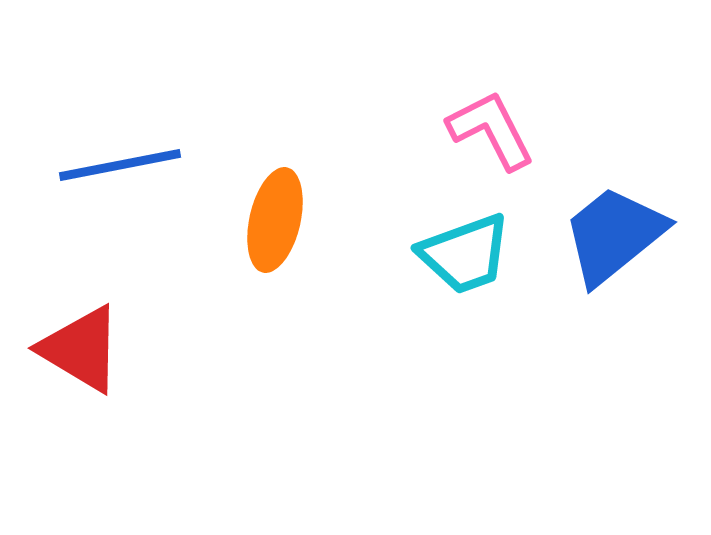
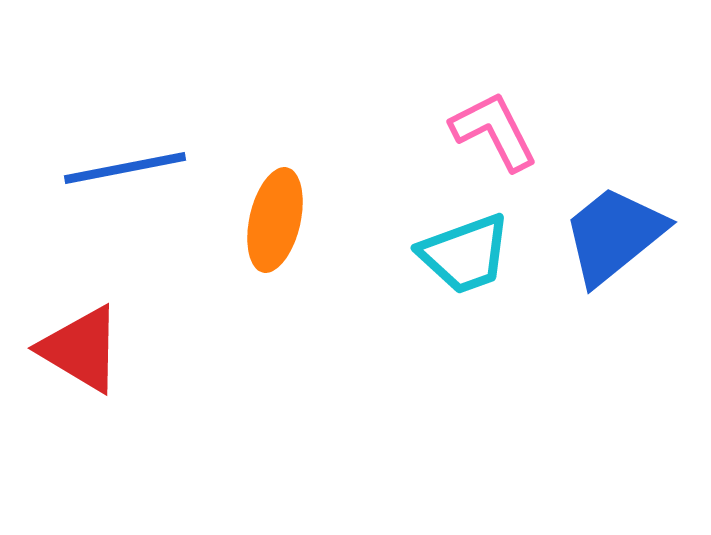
pink L-shape: moved 3 px right, 1 px down
blue line: moved 5 px right, 3 px down
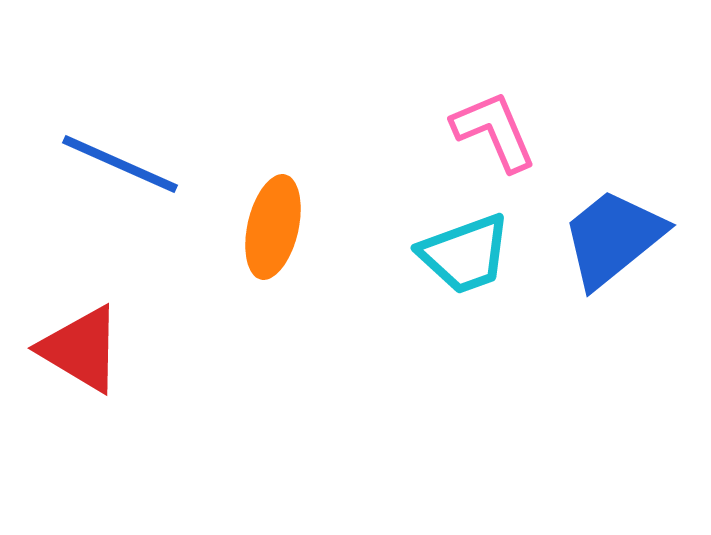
pink L-shape: rotated 4 degrees clockwise
blue line: moved 5 px left, 4 px up; rotated 35 degrees clockwise
orange ellipse: moved 2 px left, 7 px down
blue trapezoid: moved 1 px left, 3 px down
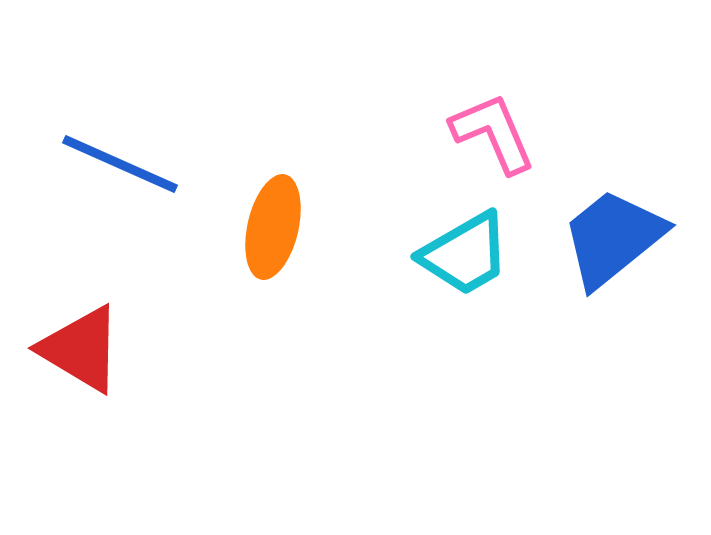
pink L-shape: moved 1 px left, 2 px down
cyan trapezoid: rotated 10 degrees counterclockwise
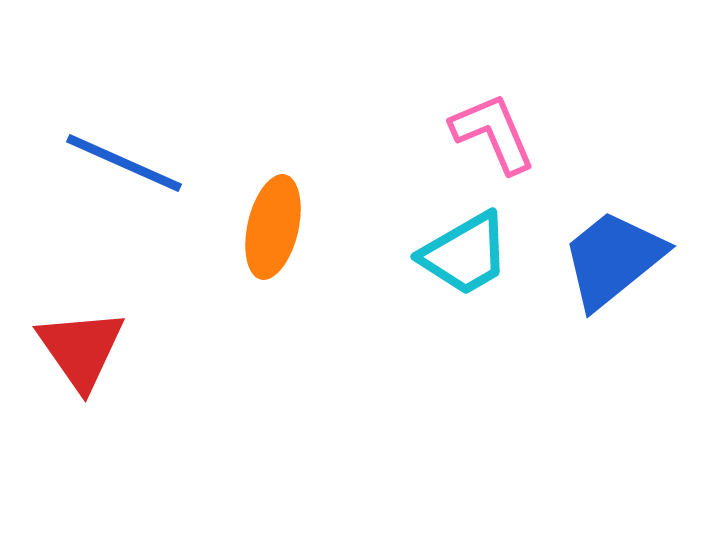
blue line: moved 4 px right, 1 px up
blue trapezoid: moved 21 px down
red triangle: rotated 24 degrees clockwise
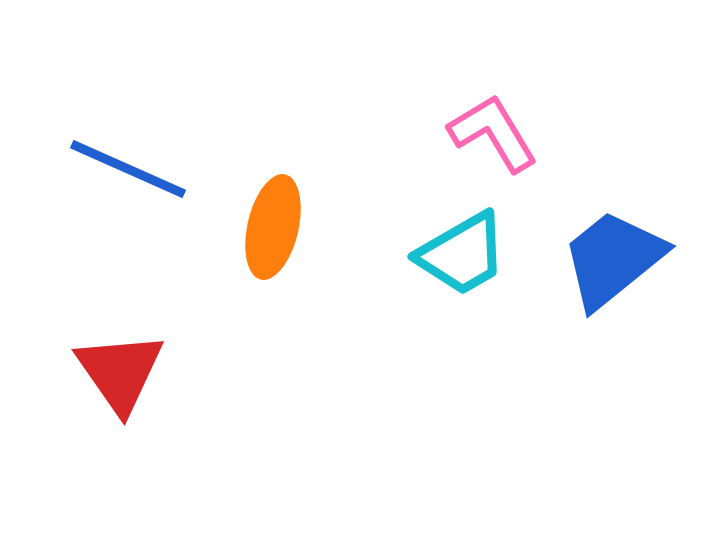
pink L-shape: rotated 8 degrees counterclockwise
blue line: moved 4 px right, 6 px down
cyan trapezoid: moved 3 px left
red triangle: moved 39 px right, 23 px down
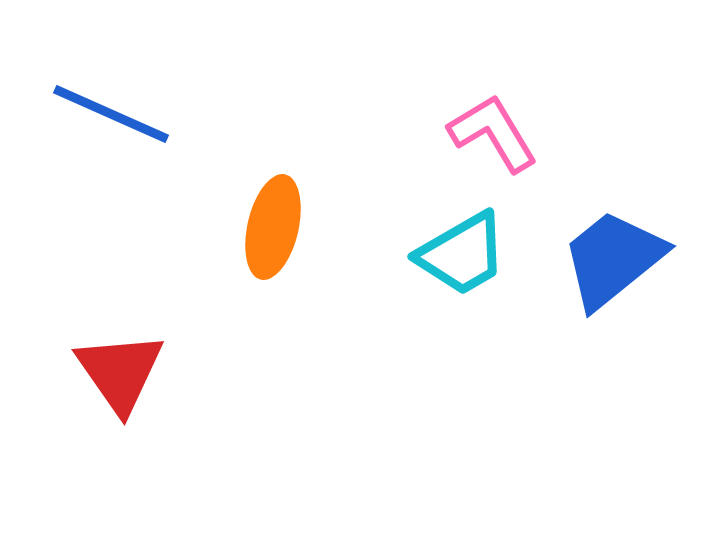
blue line: moved 17 px left, 55 px up
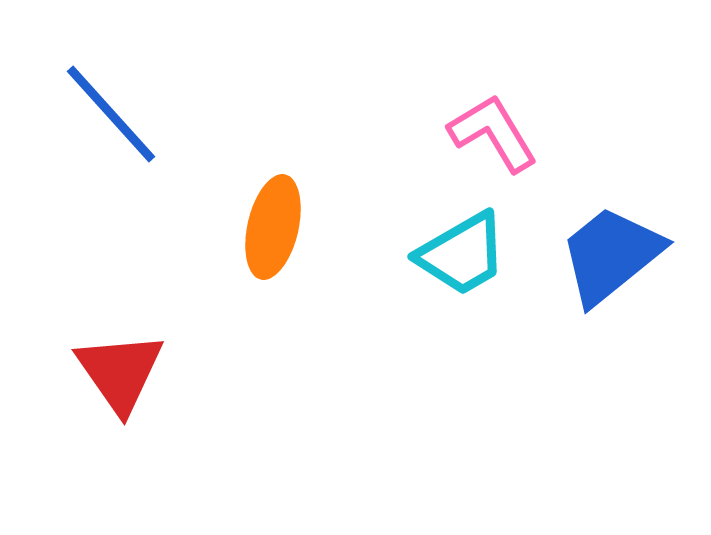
blue line: rotated 24 degrees clockwise
blue trapezoid: moved 2 px left, 4 px up
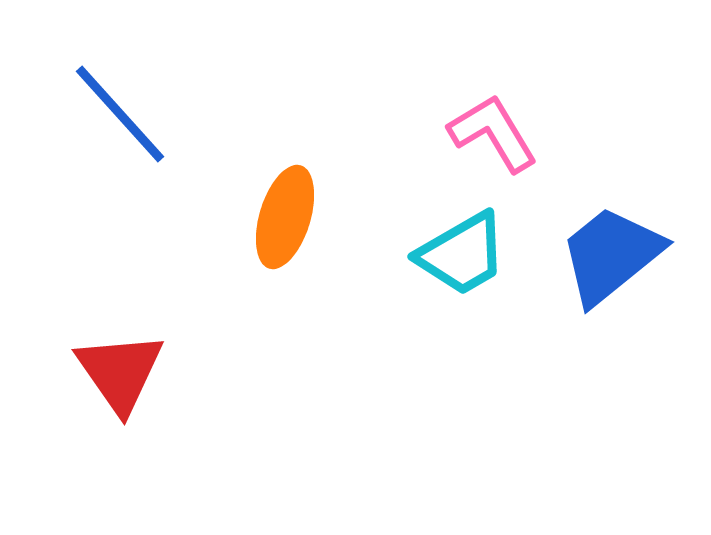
blue line: moved 9 px right
orange ellipse: moved 12 px right, 10 px up; rotated 4 degrees clockwise
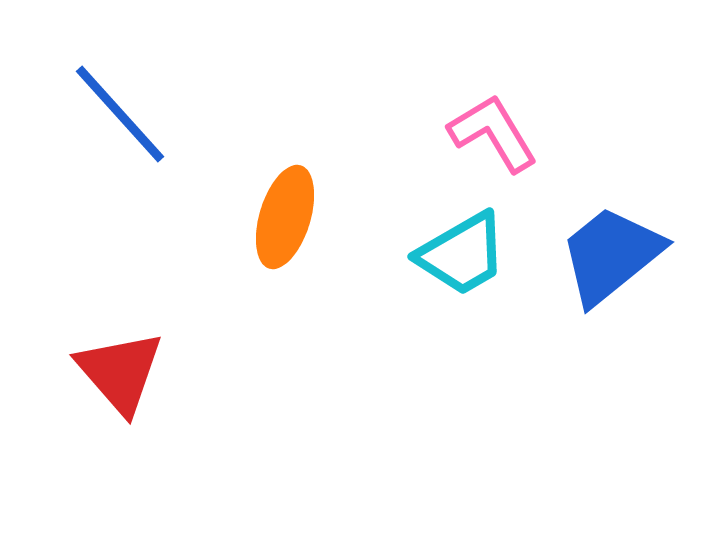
red triangle: rotated 6 degrees counterclockwise
